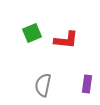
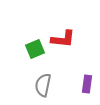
green square: moved 3 px right, 16 px down
red L-shape: moved 3 px left, 1 px up
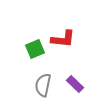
purple rectangle: moved 12 px left; rotated 54 degrees counterclockwise
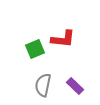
purple rectangle: moved 2 px down
